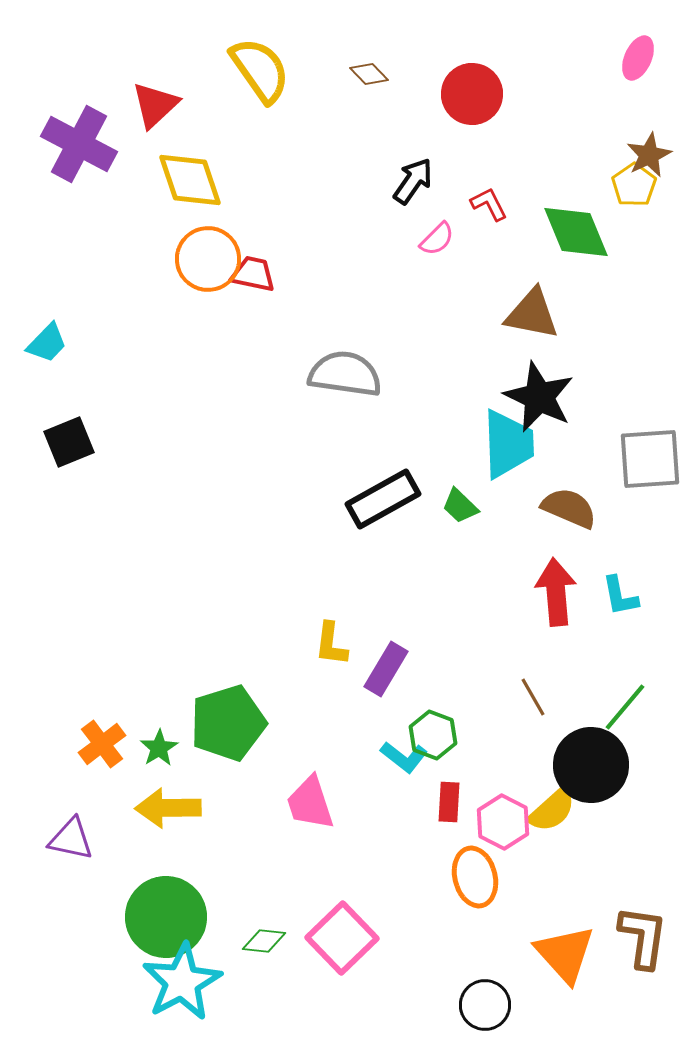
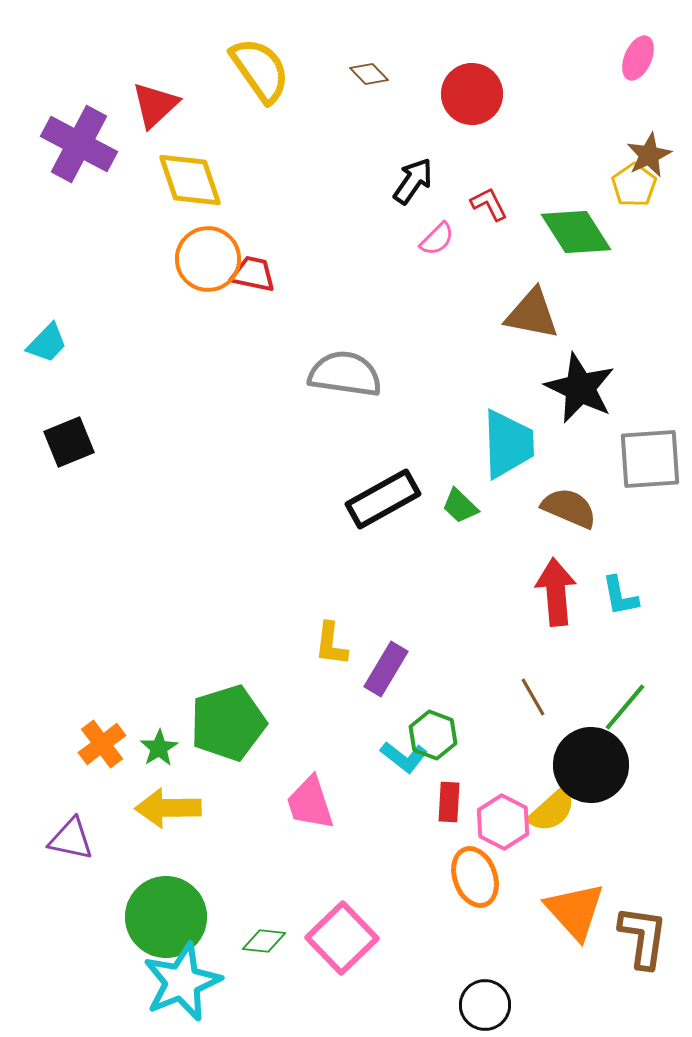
green diamond at (576, 232): rotated 10 degrees counterclockwise
black star at (539, 397): moved 41 px right, 9 px up
orange ellipse at (475, 877): rotated 6 degrees counterclockwise
orange triangle at (565, 954): moved 10 px right, 43 px up
cyan star at (182, 982): rotated 6 degrees clockwise
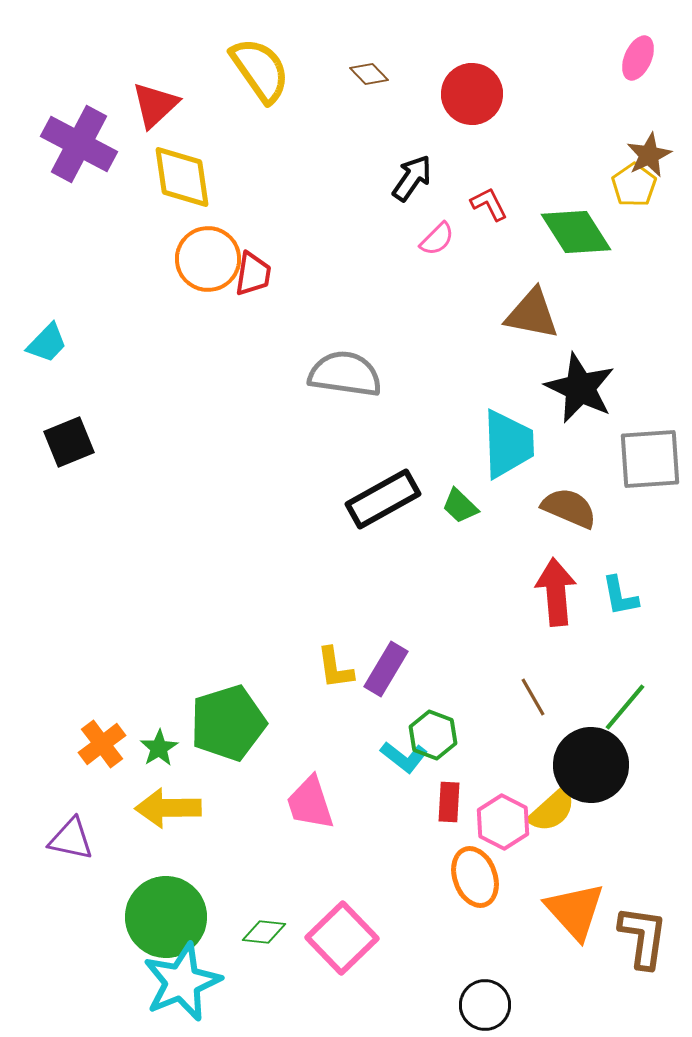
yellow diamond at (190, 180): moved 8 px left, 3 px up; rotated 10 degrees clockwise
black arrow at (413, 181): moved 1 px left, 3 px up
red trapezoid at (253, 274): rotated 87 degrees clockwise
yellow L-shape at (331, 644): moved 4 px right, 24 px down; rotated 15 degrees counterclockwise
green diamond at (264, 941): moved 9 px up
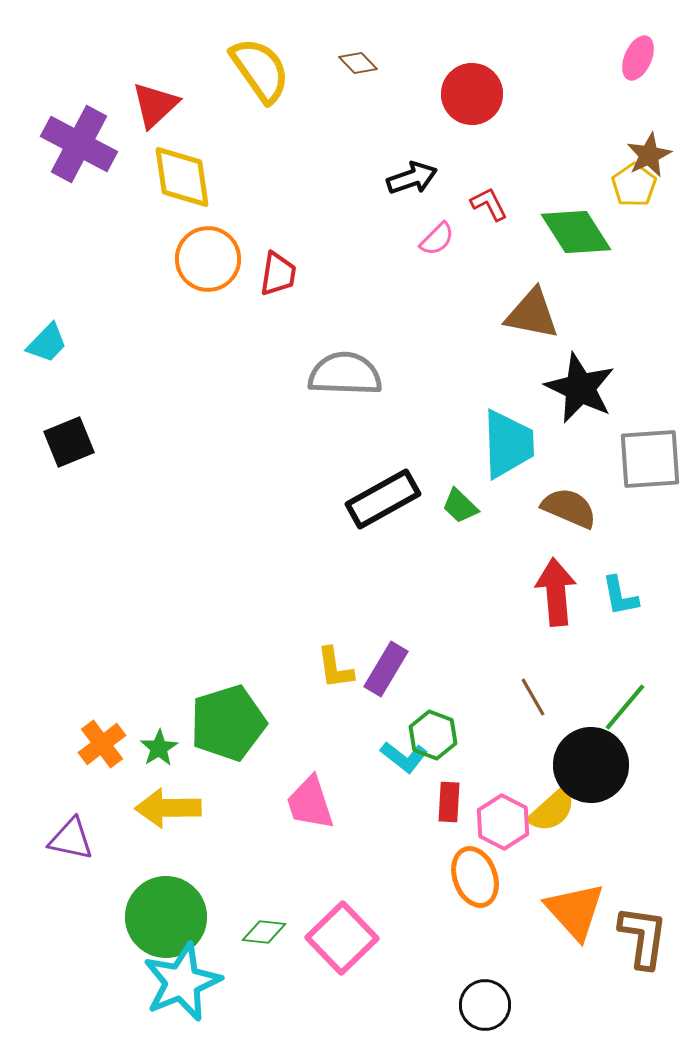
brown diamond at (369, 74): moved 11 px left, 11 px up
black arrow at (412, 178): rotated 36 degrees clockwise
red trapezoid at (253, 274): moved 25 px right
gray semicircle at (345, 374): rotated 6 degrees counterclockwise
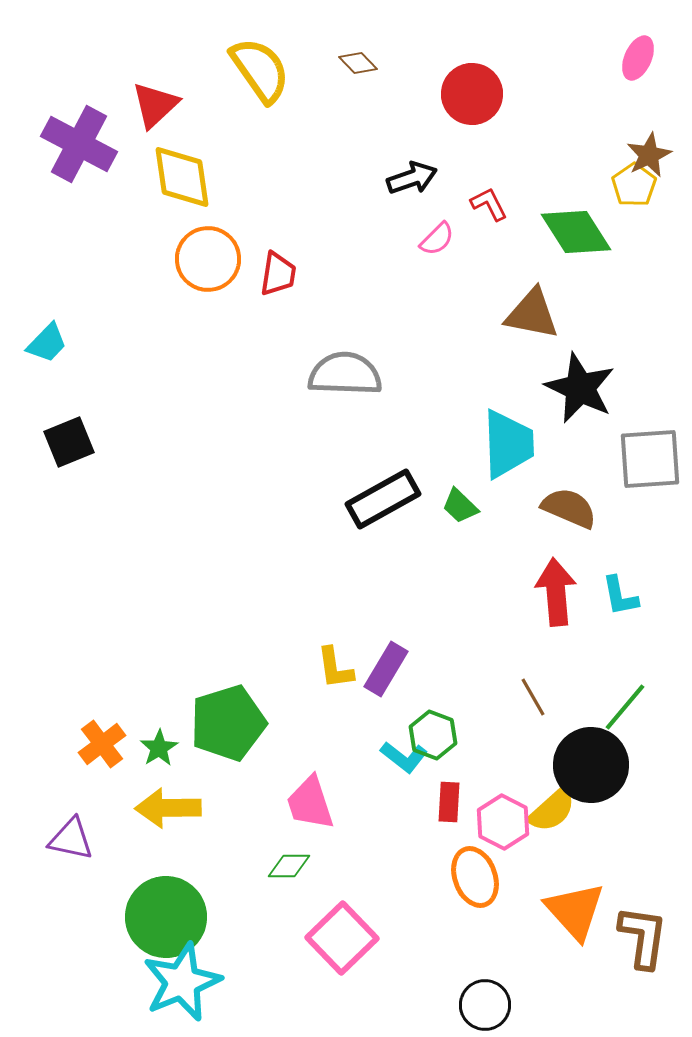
green diamond at (264, 932): moved 25 px right, 66 px up; rotated 6 degrees counterclockwise
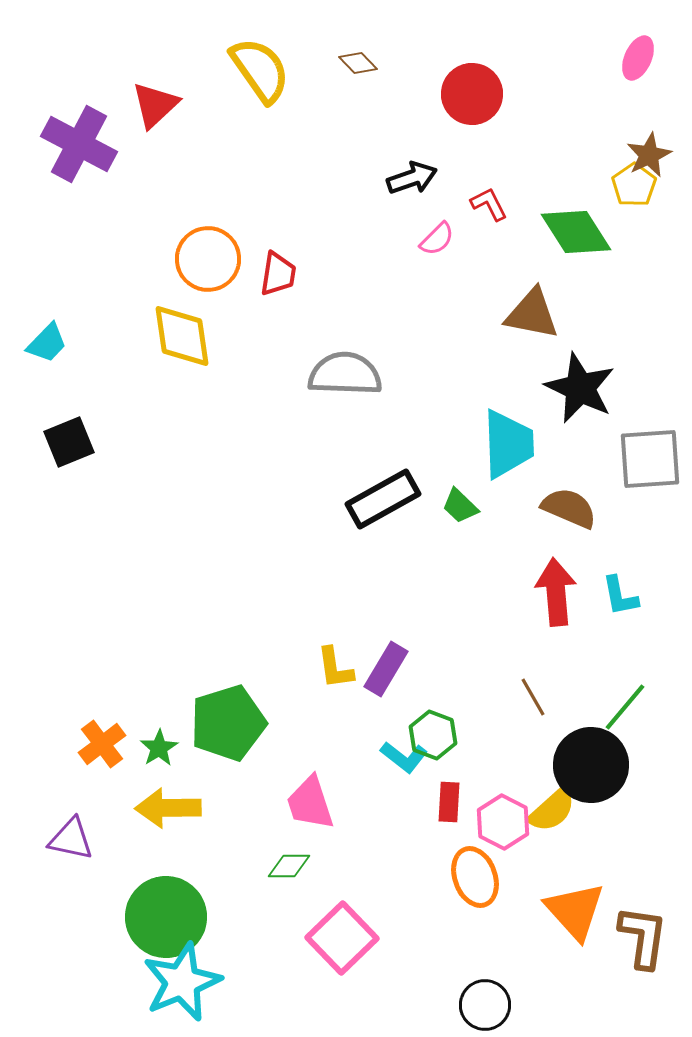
yellow diamond at (182, 177): moved 159 px down
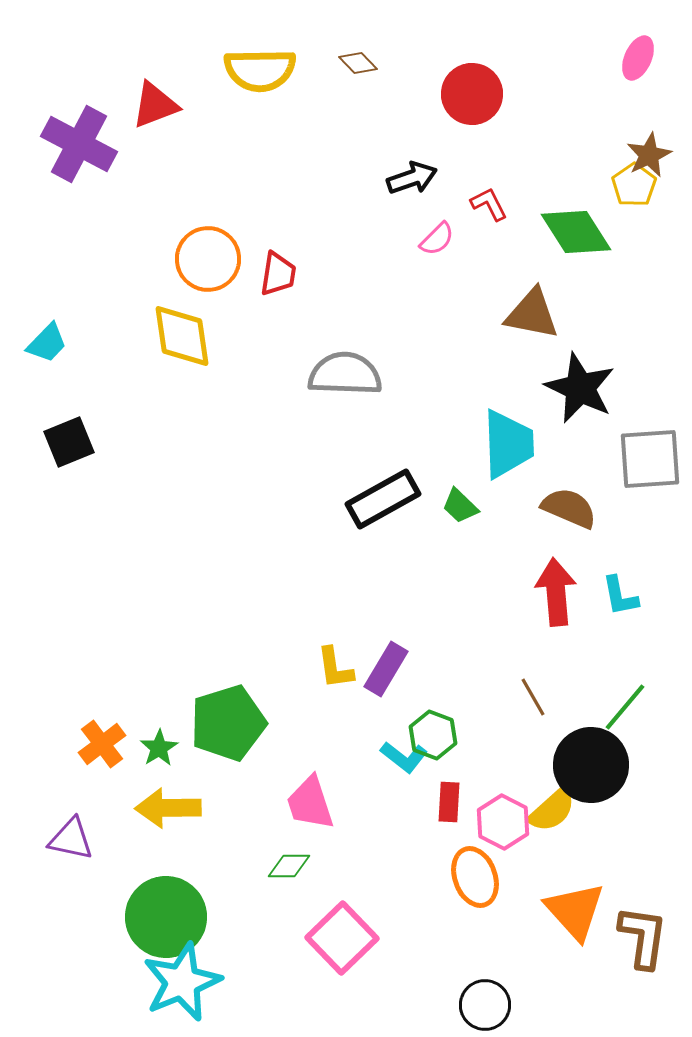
yellow semicircle at (260, 70): rotated 124 degrees clockwise
red triangle at (155, 105): rotated 22 degrees clockwise
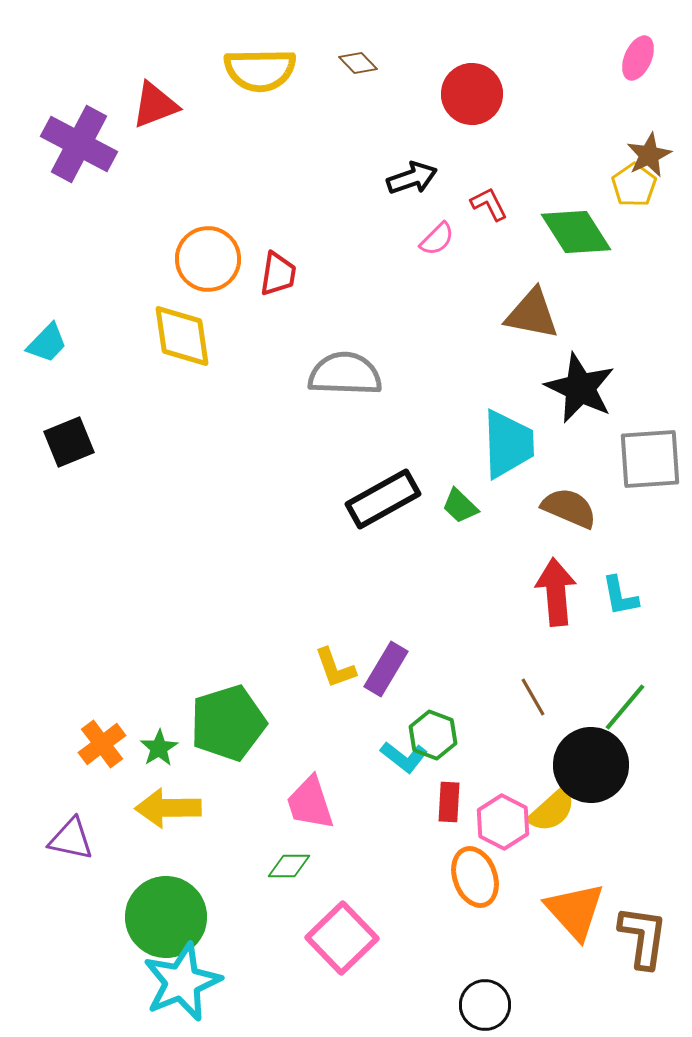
yellow L-shape at (335, 668): rotated 12 degrees counterclockwise
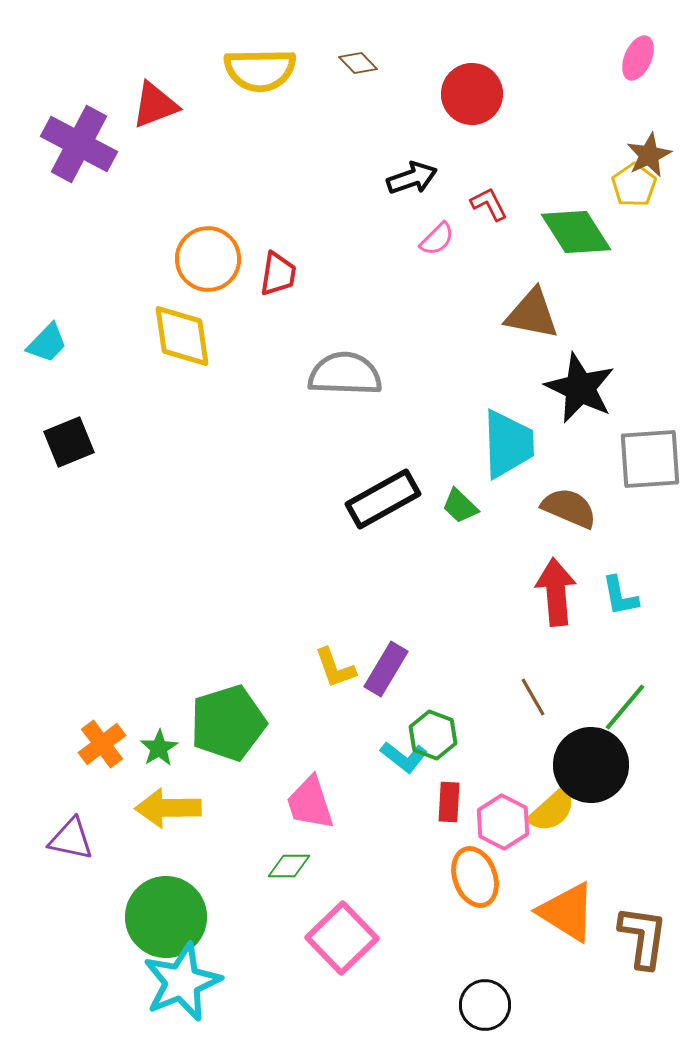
orange triangle at (575, 911): moved 8 px left, 1 px down; rotated 16 degrees counterclockwise
